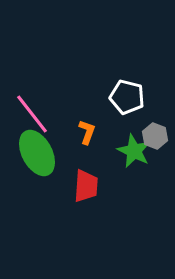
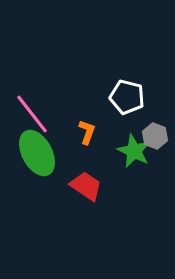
red trapezoid: rotated 60 degrees counterclockwise
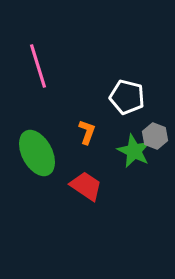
pink line: moved 6 px right, 48 px up; rotated 21 degrees clockwise
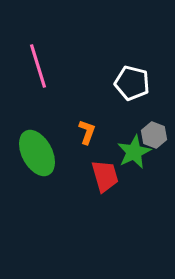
white pentagon: moved 5 px right, 14 px up
gray hexagon: moved 1 px left, 1 px up
green star: moved 1 px down; rotated 20 degrees clockwise
red trapezoid: moved 19 px right, 10 px up; rotated 40 degrees clockwise
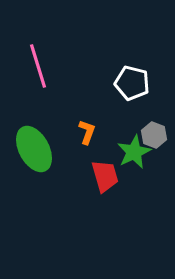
green ellipse: moved 3 px left, 4 px up
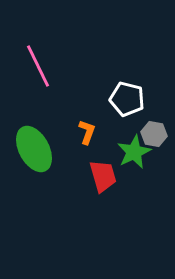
pink line: rotated 9 degrees counterclockwise
white pentagon: moved 5 px left, 16 px down
gray hexagon: moved 1 px up; rotated 10 degrees counterclockwise
red trapezoid: moved 2 px left
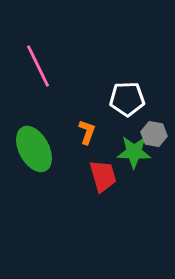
white pentagon: rotated 16 degrees counterclockwise
green star: rotated 28 degrees clockwise
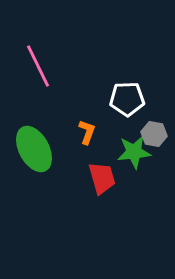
green star: rotated 8 degrees counterclockwise
red trapezoid: moved 1 px left, 2 px down
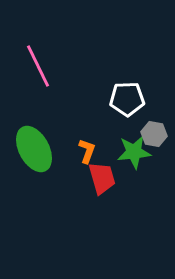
orange L-shape: moved 19 px down
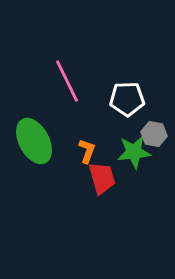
pink line: moved 29 px right, 15 px down
green ellipse: moved 8 px up
